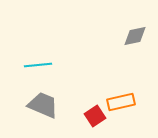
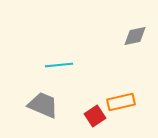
cyan line: moved 21 px right
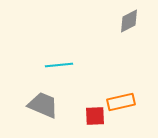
gray diamond: moved 6 px left, 15 px up; rotated 15 degrees counterclockwise
red square: rotated 30 degrees clockwise
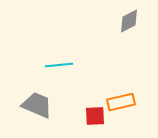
gray trapezoid: moved 6 px left
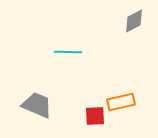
gray diamond: moved 5 px right
cyan line: moved 9 px right, 13 px up; rotated 8 degrees clockwise
